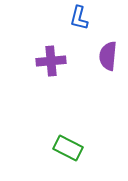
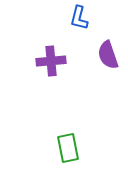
purple semicircle: moved 1 px up; rotated 24 degrees counterclockwise
green rectangle: rotated 52 degrees clockwise
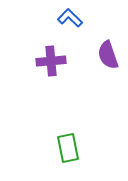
blue L-shape: moved 9 px left; rotated 120 degrees clockwise
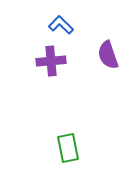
blue L-shape: moved 9 px left, 7 px down
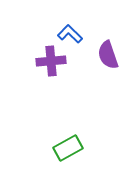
blue L-shape: moved 9 px right, 9 px down
green rectangle: rotated 72 degrees clockwise
